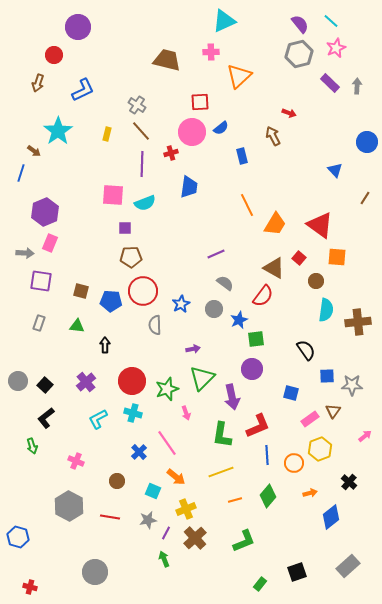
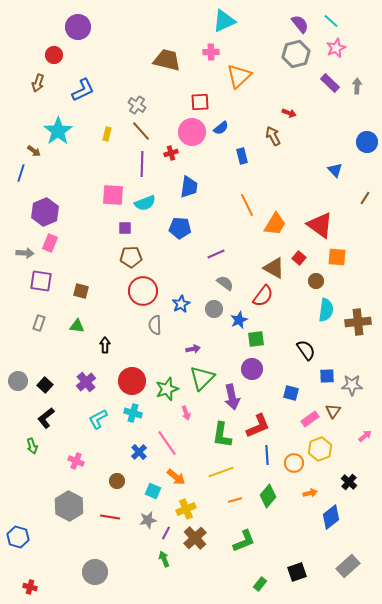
gray hexagon at (299, 54): moved 3 px left
blue pentagon at (111, 301): moved 69 px right, 73 px up
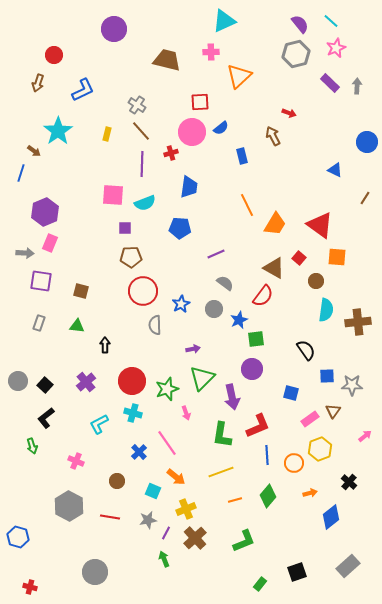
purple circle at (78, 27): moved 36 px right, 2 px down
blue triangle at (335, 170): rotated 21 degrees counterclockwise
cyan L-shape at (98, 419): moved 1 px right, 5 px down
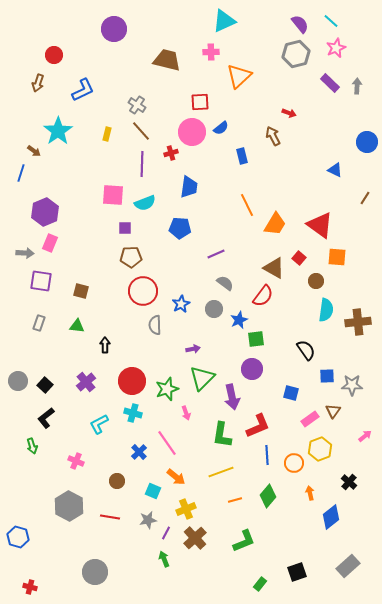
orange arrow at (310, 493): rotated 88 degrees counterclockwise
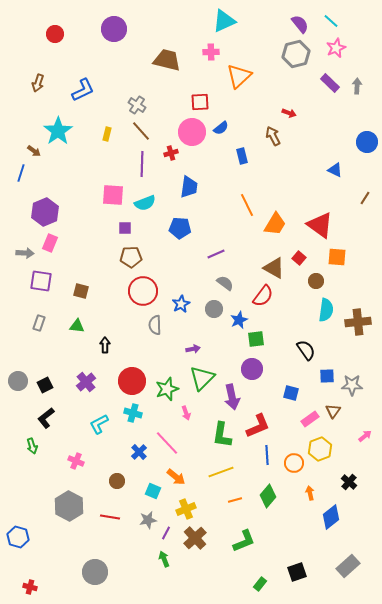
red circle at (54, 55): moved 1 px right, 21 px up
black square at (45, 385): rotated 21 degrees clockwise
pink line at (167, 443): rotated 8 degrees counterclockwise
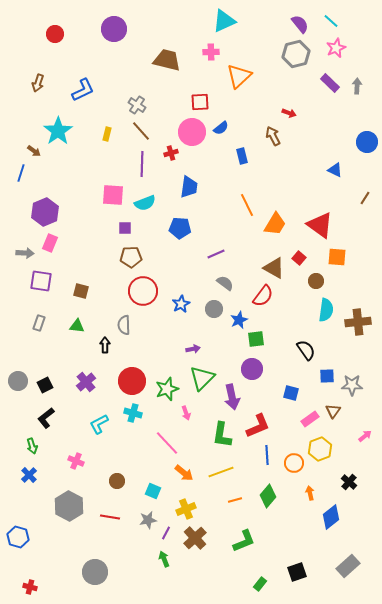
gray semicircle at (155, 325): moved 31 px left
blue cross at (139, 452): moved 110 px left, 23 px down
orange arrow at (176, 477): moved 8 px right, 4 px up
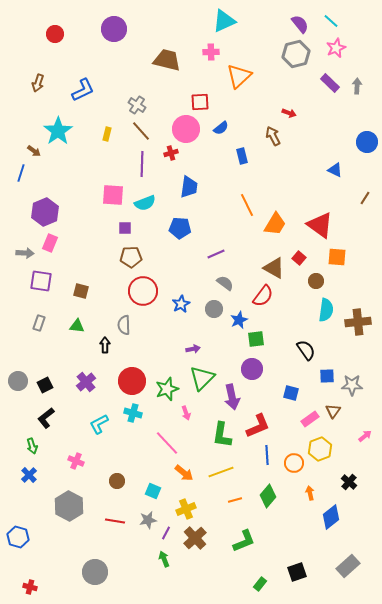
pink circle at (192, 132): moved 6 px left, 3 px up
red line at (110, 517): moved 5 px right, 4 px down
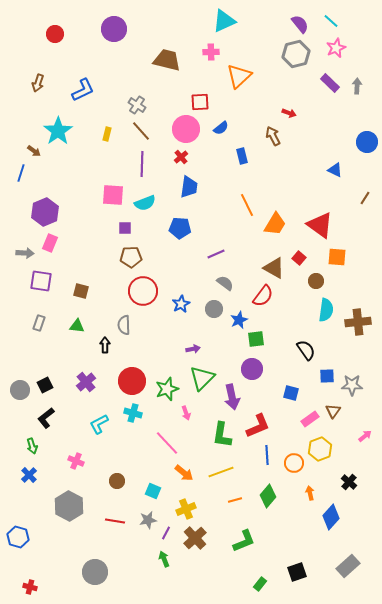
red cross at (171, 153): moved 10 px right, 4 px down; rotated 24 degrees counterclockwise
gray circle at (18, 381): moved 2 px right, 9 px down
blue diamond at (331, 517): rotated 10 degrees counterclockwise
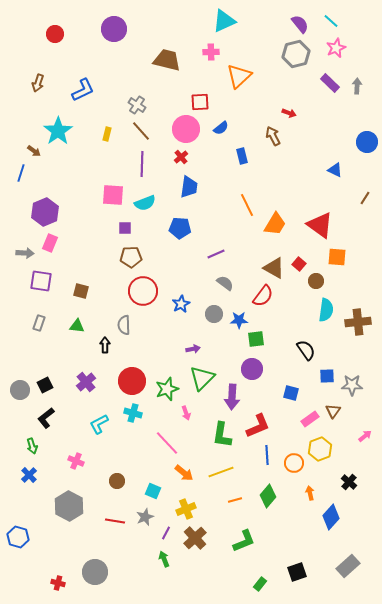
red square at (299, 258): moved 6 px down
gray circle at (214, 309): moved 5 px down
blue star at (239, 320): rotated 24 degrees clockwise
purple arrow at (232, 397): rotated 15 degrees clockwise
gray star at (148, 520): moved 3 px left, 3 px up; rotated 12 degrees counterclockwise
red cross at (30, 587): moved 28 px right, 4 px up
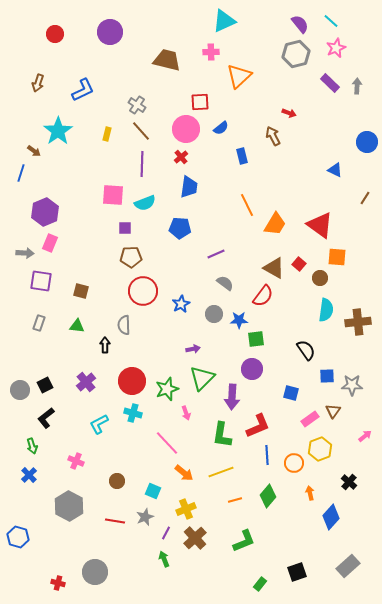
purple circle at (114, 29): moved 4 px left, 3 px down
brown circle at (316, 281): moved 4 px right, 3 px up
